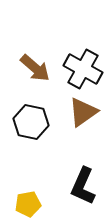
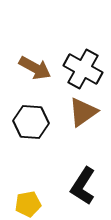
brown arrow: rotated 12 degrees counterclockwise
black hexagon: rotated 8 degrees counterclockwise
black L-shape: rotated 9 degrees clockwise
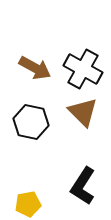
brown triangle: rotated 40 degrees counterclockwise
black hexagon: rotated 8 degrees clockwise
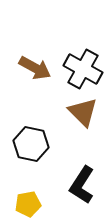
black hexagon: moved 22 px down
black L-shape: moved 1 px left, 1 px up
